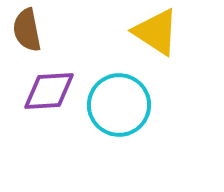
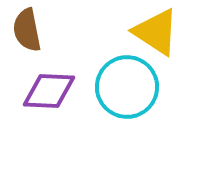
purple diamond: rotated 6 degrees clockwise
cyan circle: moved 8 px right, 18 px up
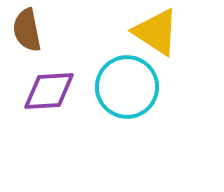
purple diamond: rotated 6 degrees counterclockwise
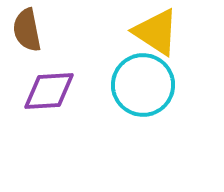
cyan circle: moved 16 px right, 2 px up
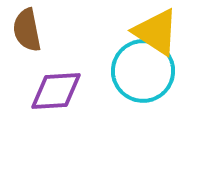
cyan circle: moved 14 px up
purple diamond: moved 7 px right
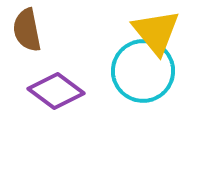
yellow triangle: rotated 18 degrees clockwise
purple diamond: rotated 40 degrees clockwise
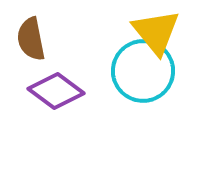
brown semicircle: moved 4 px right, 9 px down
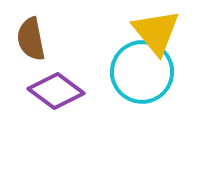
cyan circle: moved 1 px left, 1 px down
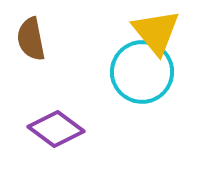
purple diamond: moved 38 px down
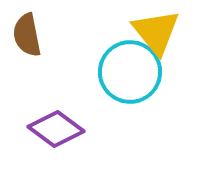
brown semicircle: moved 4 px left, 4 px up
cyan circle: moved 12 px left
